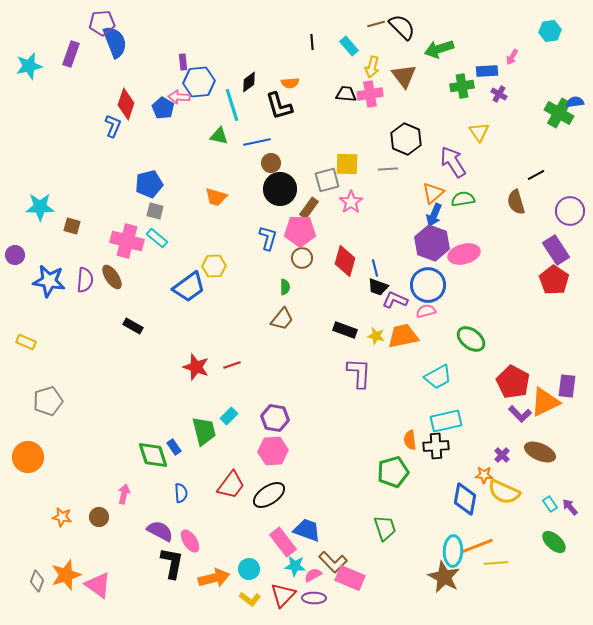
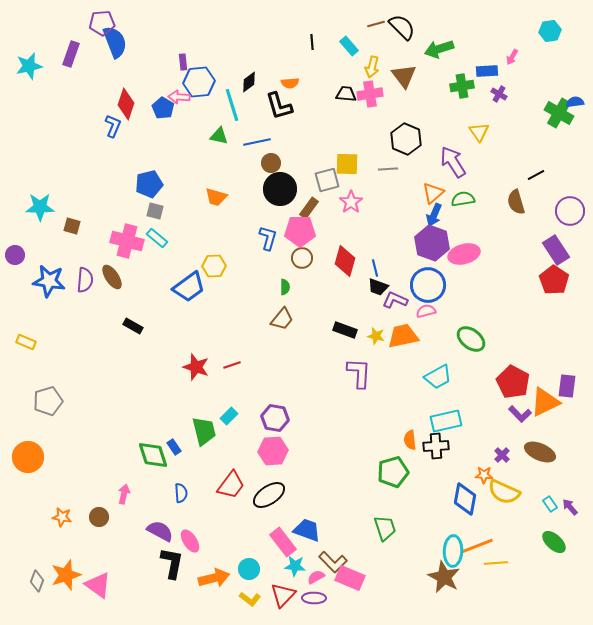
pink semicircle at (313, 575): moved 3 px right, 2 px down
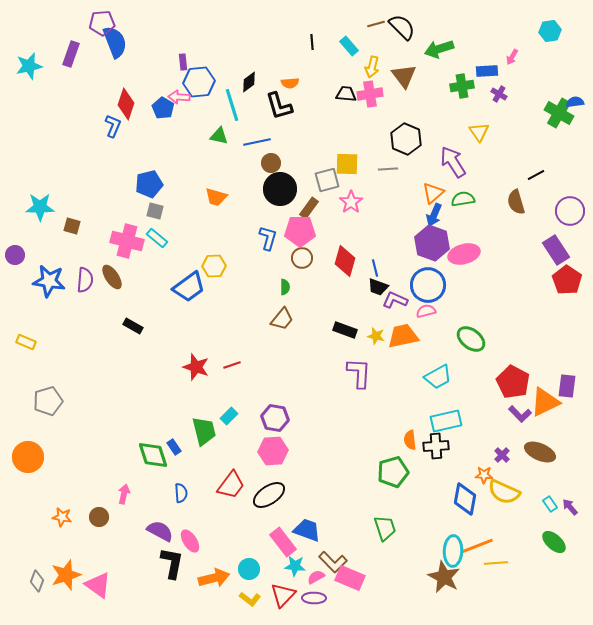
red pentagon at (554, 280): moved 13 px right
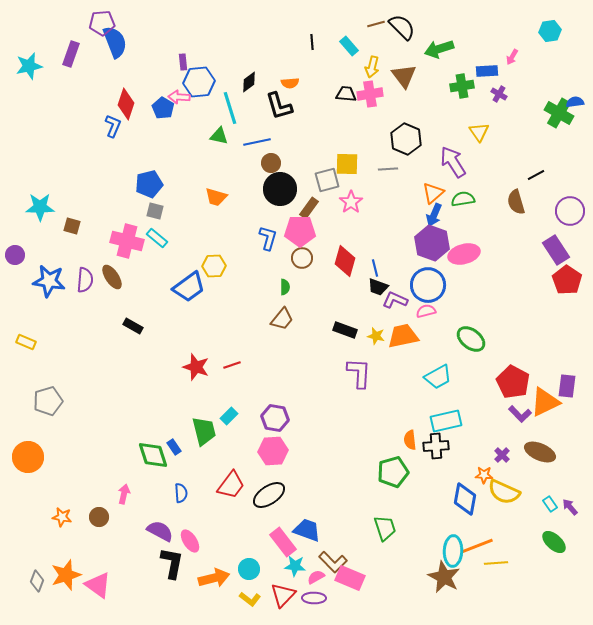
cyan line at (232, 105): moved 2 px left, 3 px down
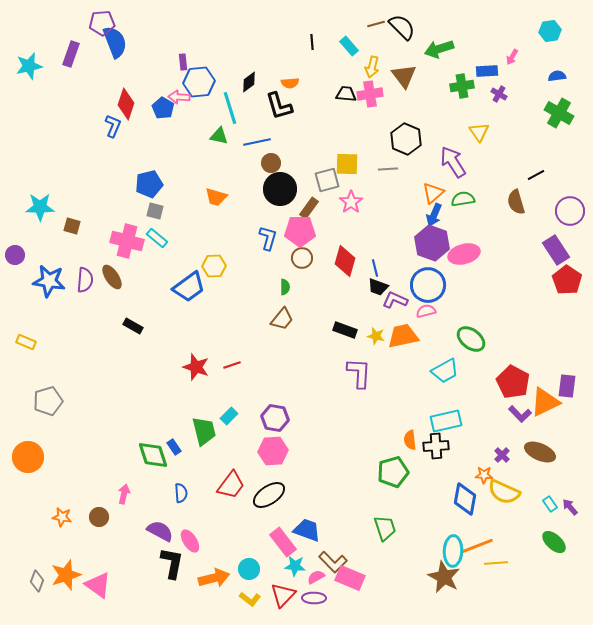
blue semicircle at (575, 102): moved 18 px left, 26 px up
cyan trapezoid at (438, 377): moved 7 px right, 6 px up
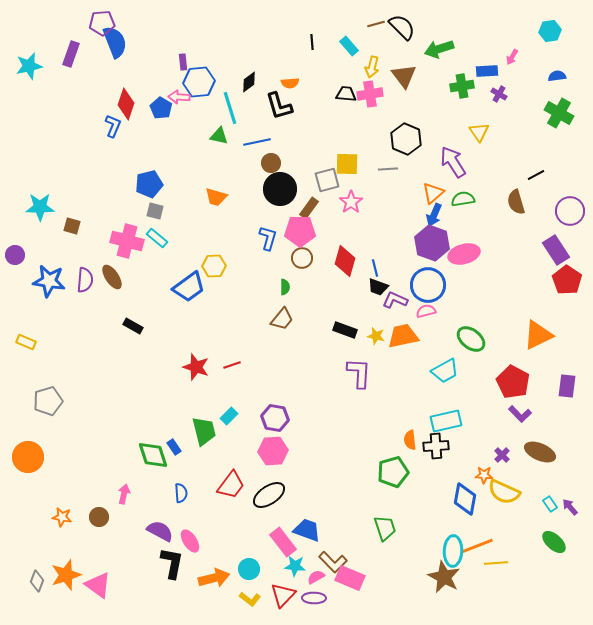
blue pentagon at (163, 108): moved 2 px left
orange triangle at (545, 402): moved 7 px left, 67 px up
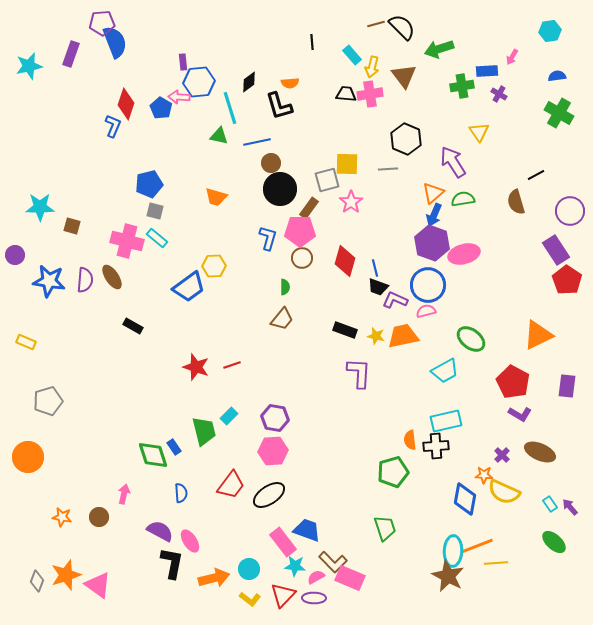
cyan rectangle at (349, 46): moved 3 px right, 9 px down
purple L-shape at (520, 414): rotated 15 degrees counterclockwise
brown star at (444, 577): moved 4 px right, 1 px up
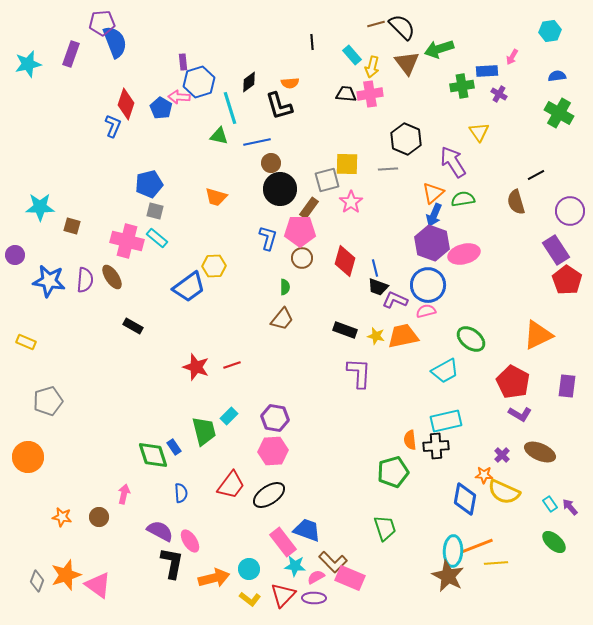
cyan star at (29, 66): moved 1 px left, 2 px up
brown triangle at (404, 76): moved 3 px right, 13 px up
blue hexagon at (199, 82): rotated 12 degrees counterclockwise
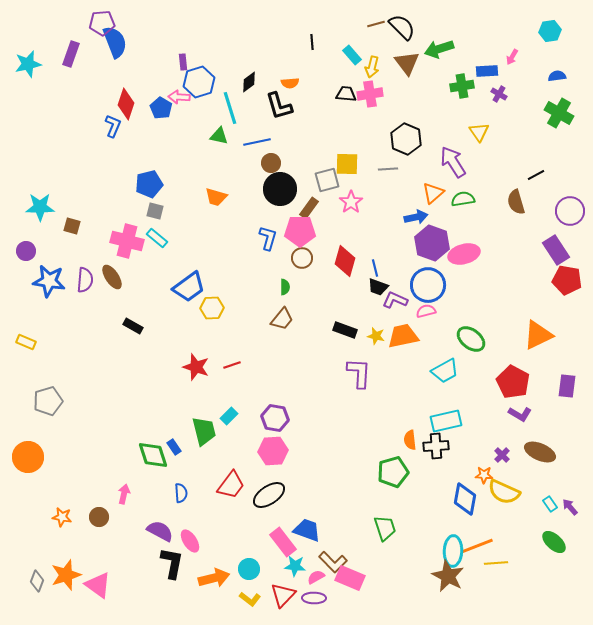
blue arrow at (434, 215): moved 18 px left, 2 px down; rotated 125 degrees counterclockwise
purple circle at (15, 255): moved 11 px right, 4 px up
yellow hexagon at (214, 266): moved 2 px left, 42 px down
red pentagon at (567, 280): rotated 24 degrees counterclockwise
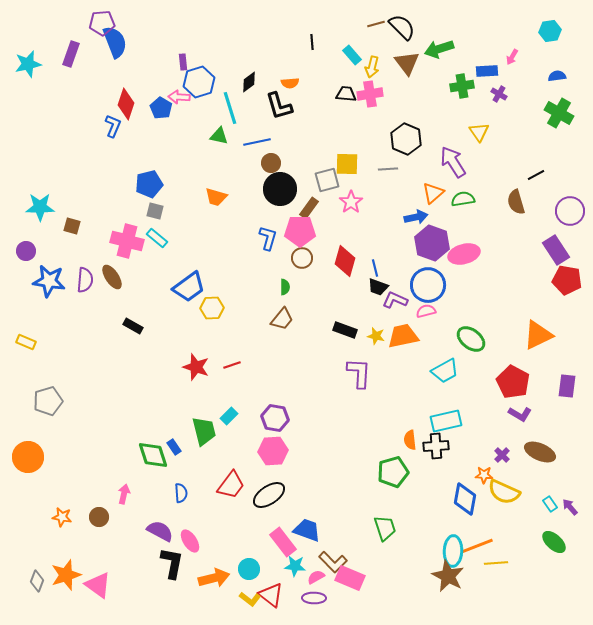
red triangle at (283, 595): moved 12 px left; rotated 36 degrees counterclockwise
